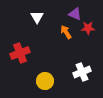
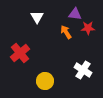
purple triangle: rotated 16 degrees counterclockwise
red cross: rotated 18 degrees counterclockwise
white cross: moved 1 px right, 2 px up; rotated 36 degrees counterclockwise
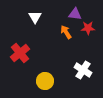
white triangle: moved 2 px left
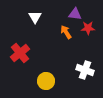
white cross: moved 2 px right; rotated 12 degrees counterclockwise
yellow circle: moved 1 px right
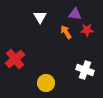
white triangle: moved 5 px right
red star: moved 1 px left, 2 px down
red cross: moved 5 px left, 6 px down
yellow circle: moved 2 px down
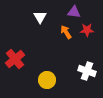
purple triangle: moved 1 px left, 2 px up
white cross: moved 2 px right, 1 px down
yellow circle: moved 1 px right, 3 px up
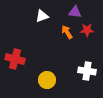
purple triangle: moved 1 px right
white triangle: moved 2 px right, 1 px up; rotated 40 degrees clockwise
orange arrow: moved 1 px right
red cross: rotated 36 degrees counterclockwise
white cross: rotated 12 degrees counterclockwise
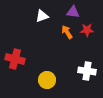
purple triangle: moved 2 px left
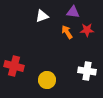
red cross: moved 1 px left, 7 px down
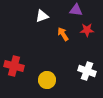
purple triangle: moved 3 px right, 2 px up
orange arrow: moved 4 px left, 2 px down
white cross: rotated 12 degrees clockwise
